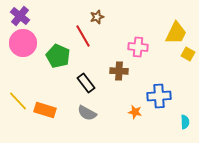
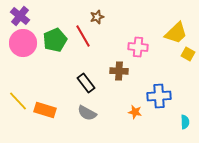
yellow trapezoid: rotated 20 degrees clockwise
green pentagon: moved 3 px left, 16 px up; rotated 25 degrees clockwise
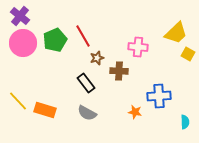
brown star: moved 41 px down
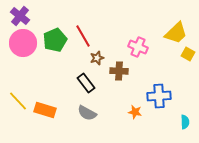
pink cross: rotated 18 degrees clockwise
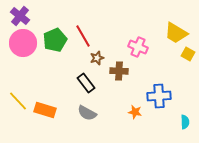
yellow trapezoid: rotated 75 degrees clockwise
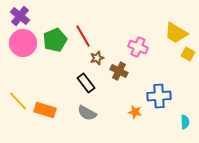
brown cross: rotated 24 degrees clockwise
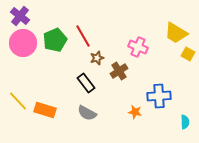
brown cross: rotated 30 degrees clockwise
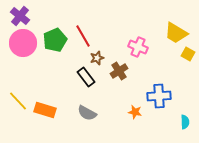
black rectangle: moved 6 px up
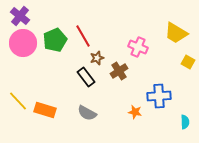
yellow square: moved 8 px down
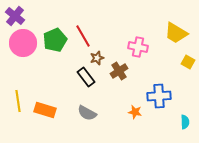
purple cross: moved 5 px left
pink cross: rotated 12 degrees counterclockwise
yellow line: rotated 35 degrees clockwise
